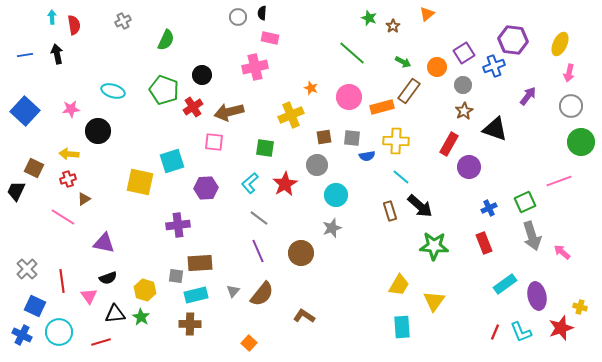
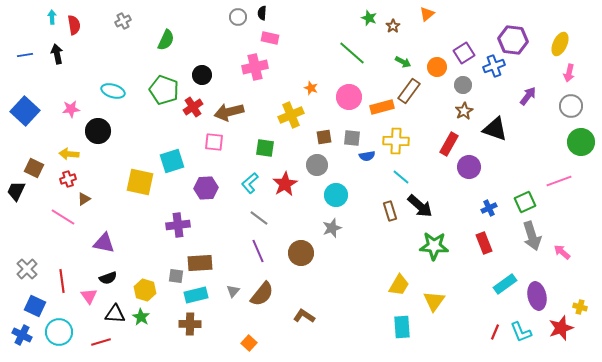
black triangle at (115, 314): rotated 10 degrees clockwise
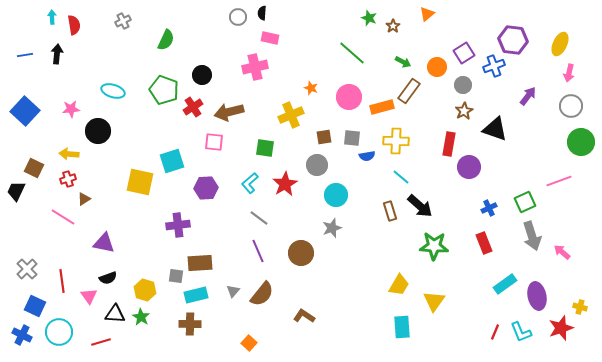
black arrow at (57, 54): rotated 18 degrees clockwise
red rectangle at (449, 144): rotated 20 degrees counterclockwise
